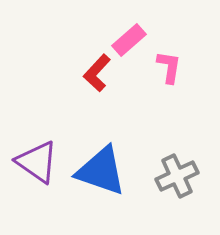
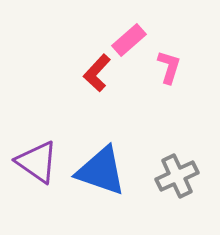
pink L-shape: rotated 8 degrees clockwise
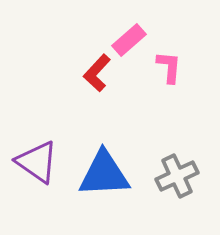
pink L-shape: rotated 12 degrees counterclockwise
blue triangle: moved 3 px right, 3 px down; rotated 22 degrees counterclockwise
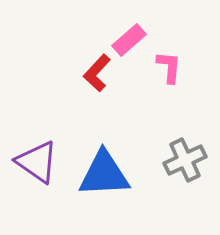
gray cross: moved 8 px right, 16 px up
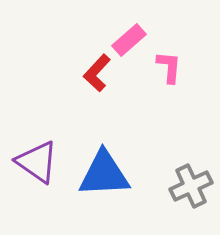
gray cross: moved 6 px right, 26 px down
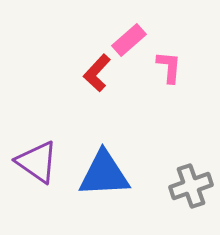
gray cross: rotated 6 degrees clockwise
